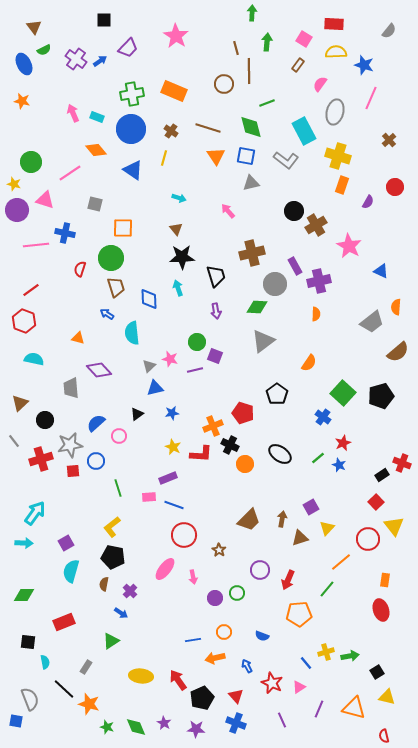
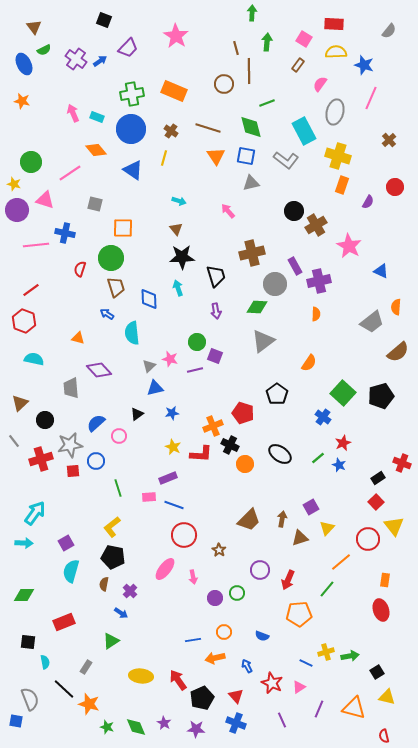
black square at (104, 20): rotated 21 degrees clockwise
cyan arrow at (179, 198): moved 3 px down
black rectangle at (382, 475): moved 4 px left, 3 px down
blue line at (306, 663): rotated 24 degrees counterclockwise
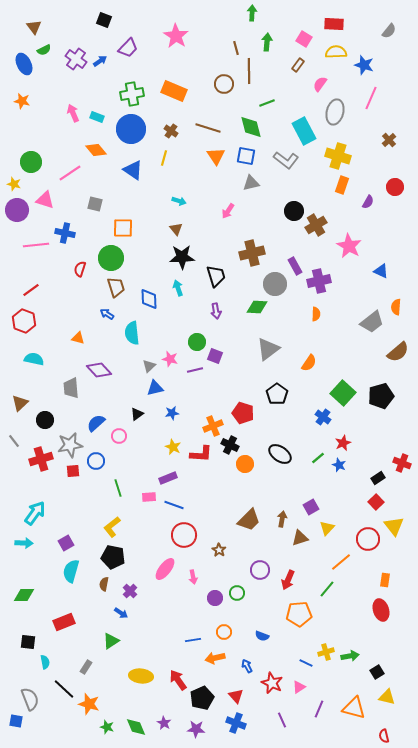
pink arrow at (228, 211): rotated 105 degrees counterclockwise
gray triangle at (263, 341): moved 5 px right, 8 px down
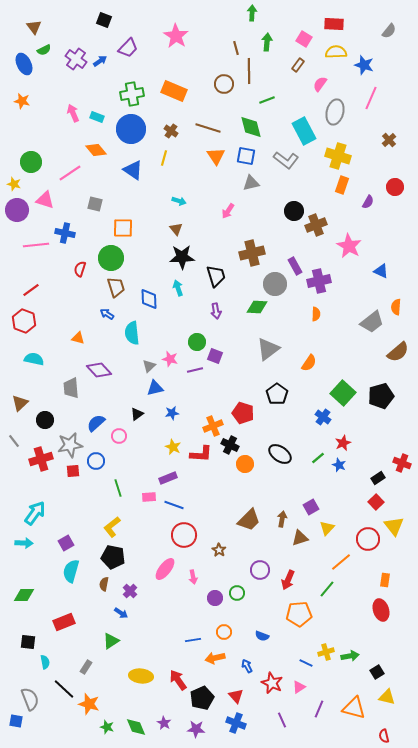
green line at (267, 103): moved 3 px up
brown cross at (316, 225): rotated 10 degrees clockwise
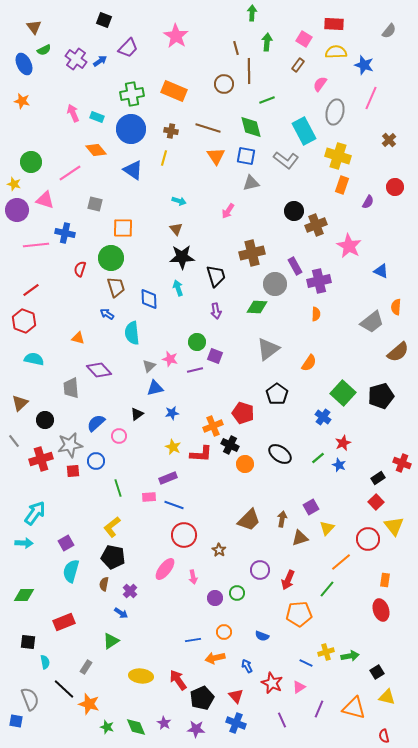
brown cross at (171, 131): rotated 24 degrees counterclockwise
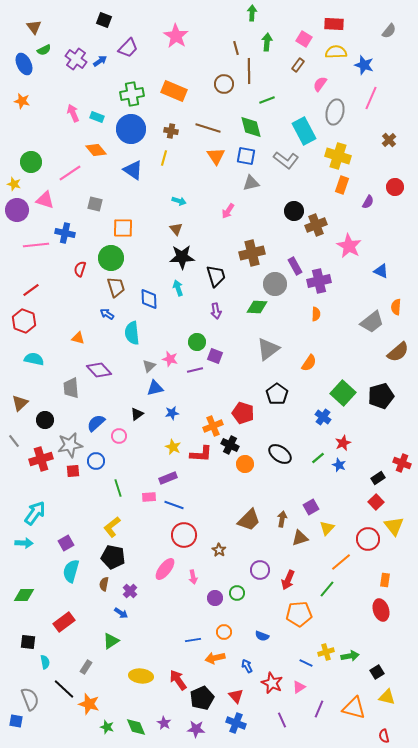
red rectangle at (64, 622): rotated 15 degrees counterclockwise
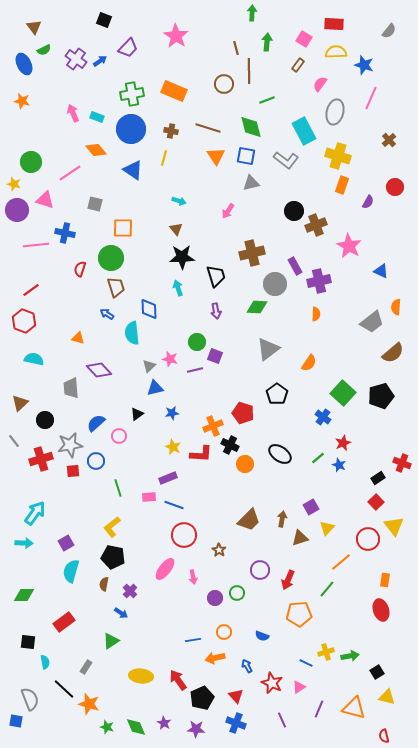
blue diamond at (149, 299): moved 10 px down
brown semicircle at (398, 352): moved 5 px left, 1 px down
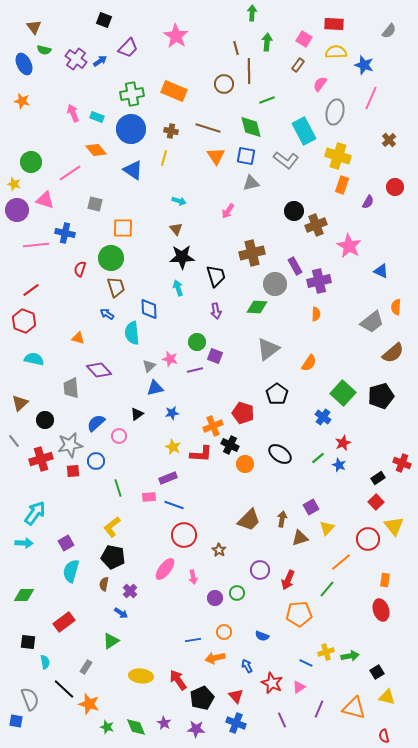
green semicircle at (44, 50): rotated 40 degrees clockwise
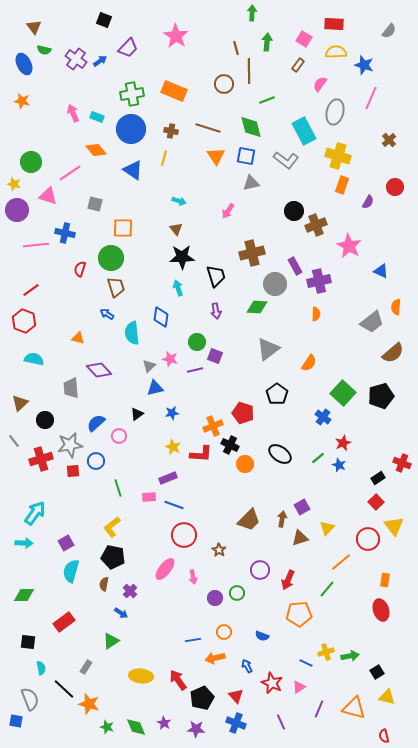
pink triangle at (45, 200): moved 3 px right, 4 px up
blue diamond at (149, 309): moved 12 px right, 8 px down; rotated 10 degrees clockwise
purple square at (311, 507): moved 9 px left
cyan semicircle at (45, 662): moved 4 px left, 6 px down
purple line at (282, 720): moved 1 px left, 2 px down
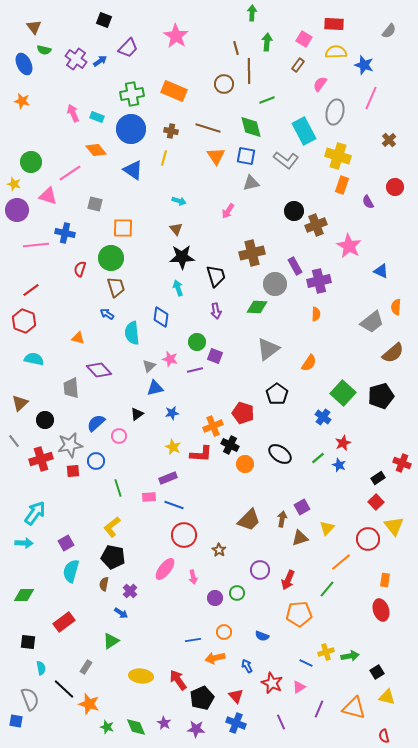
purple semicircle at (368, 202): rotated 120 degrees clockwise
